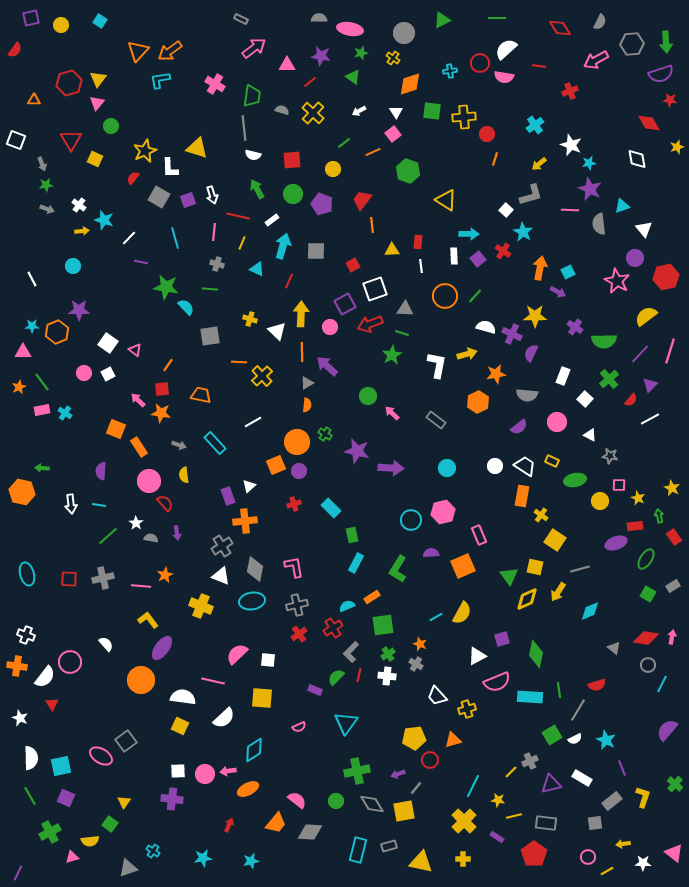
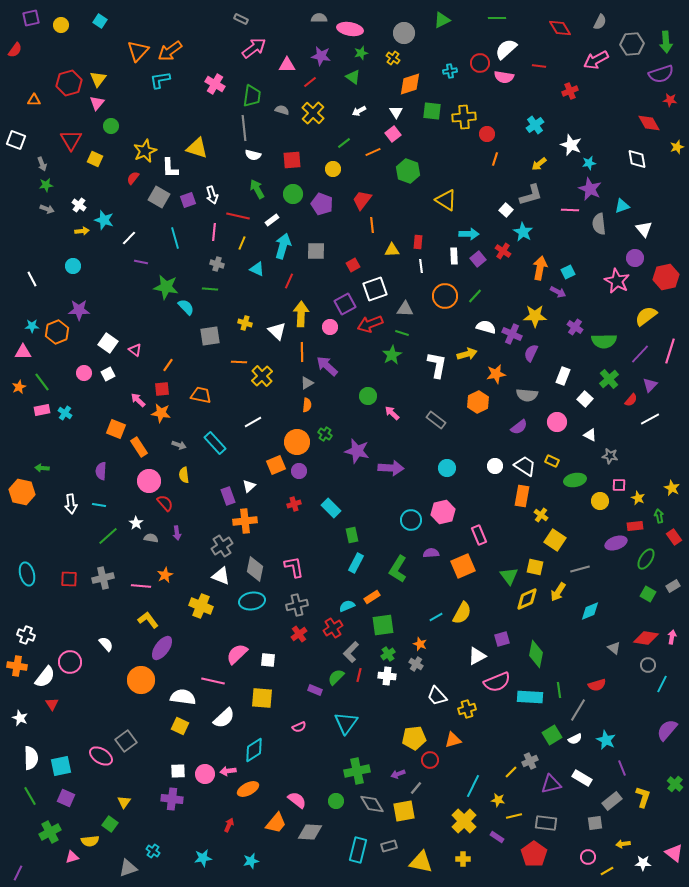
yellow cross at (250, 319): moved 5 px left, 4 px down
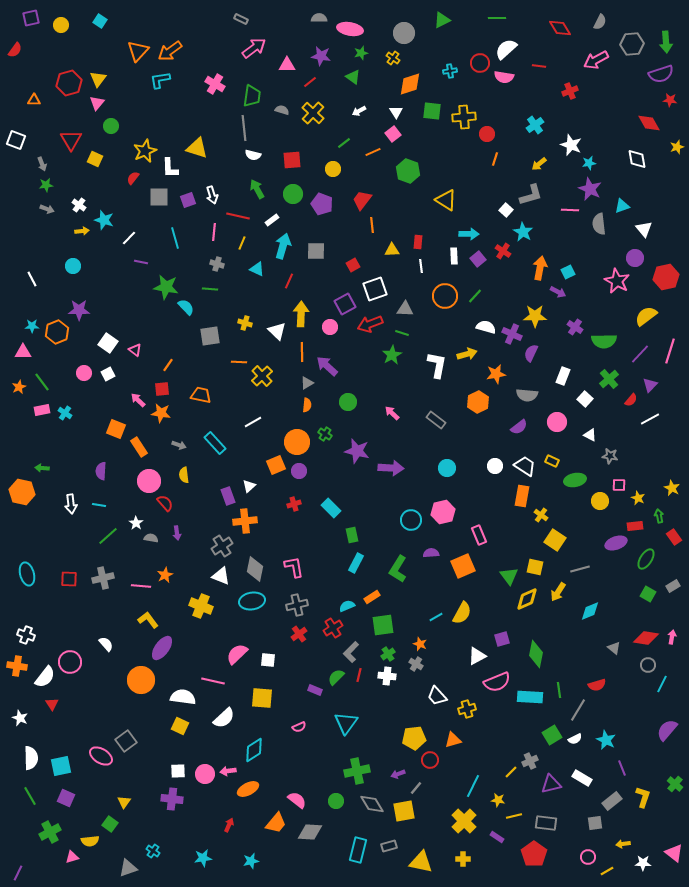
gray square at (159, 197): rotated 30 degrees counterclockwise
green circle at (368, 396): moved 20 px left, 6 px down
